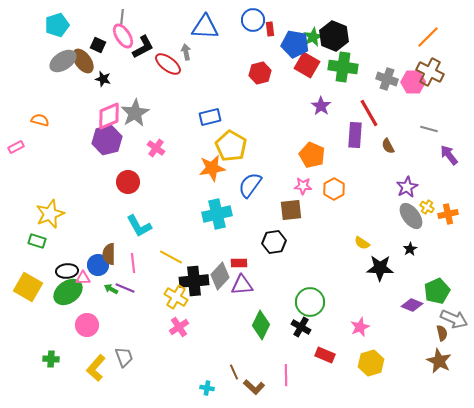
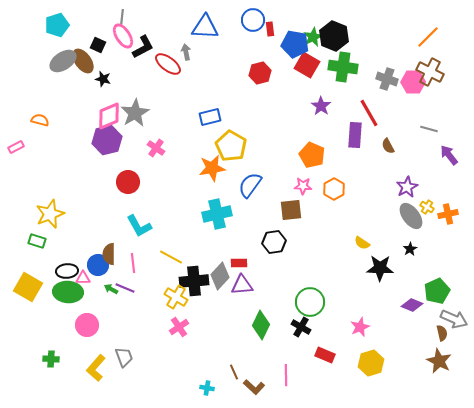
green ellipse at (68, 292): rotated 40 degrees clockwise
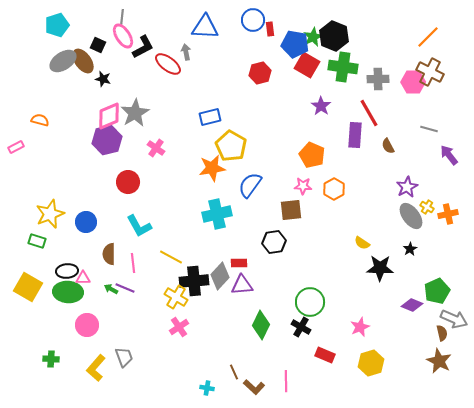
gray cross at (387, 79): moved 9 px left; rotated 20 degrees counterclockwise
blue circle at (98, 265): moved 12 px left, 43 px up
pink line at (286, 375): moved 6 px down
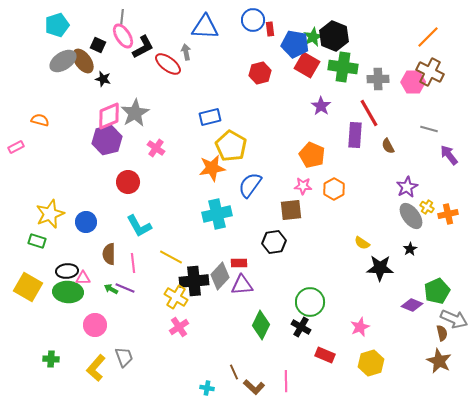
pink circle at (87, 325): moved 8 px right
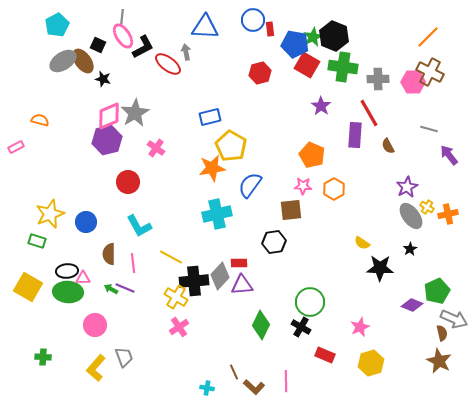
cyan pentagon at (57, 25): rotated 10 degrees counterclockwise
green cross at (51, 359): moved 8 px left, 2 px up
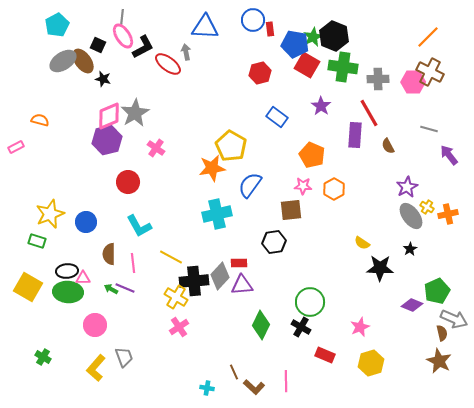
blue rectangle at (210, 117): moved 67 px right; rotated 50 degrees clockwise
green cross at (43, 357): rotated 28 degrees clockwise
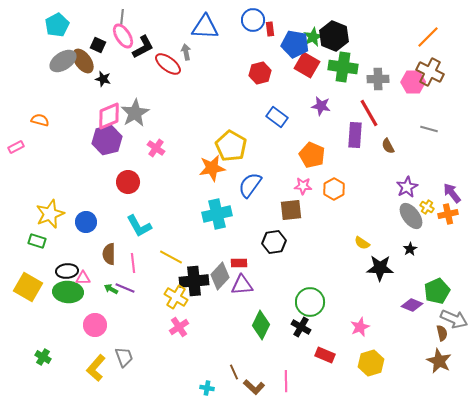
purple star at (321, 106): rotated 24 degrees counterclockwise
purple arrow at (449, 155): moved 3 px right, 38 px down
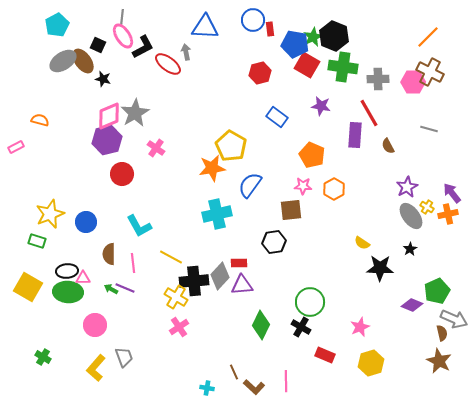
red circle at (128, 182): moved 6 px left, 8 px up
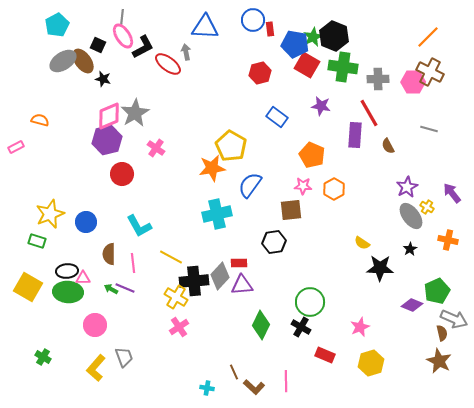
orange cross at (448, 214): moved 26 px down; rotated 24 degrees clockwise
